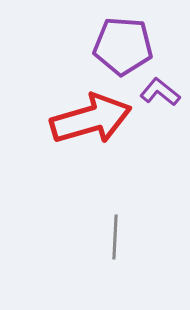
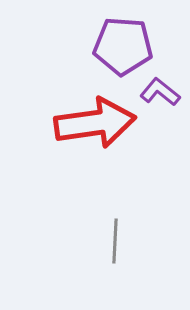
red arrow: moved 4 px right, 4 px down; rotated 8 degrees clockwise
gray line: moved 4 px down
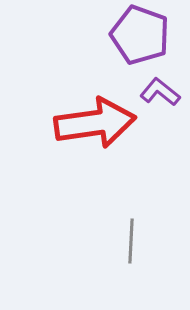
purple pentagon: moved 17 px right, 11 px up; rotated 16 degrees clockwise
gray line: moved 16 px right
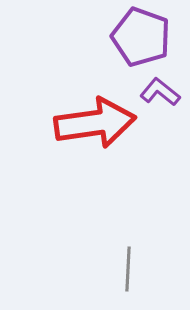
purple pentagon: moved 1 px right, 2 px down
gray line: moved 3 px left, 28 px down
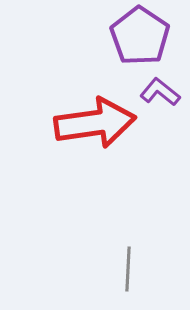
purple pentagon: moved 1 px left, 1 px up; rotated 14 degrees clockwise
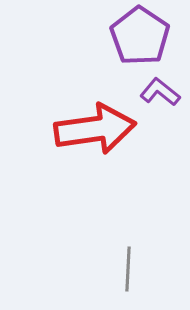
red arrow: moved 6 px down
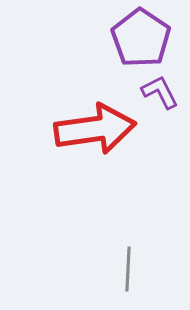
purple pentagon: moved 1 px right, 2 px down
purple L-shape: rotated 24 degrees clockwise
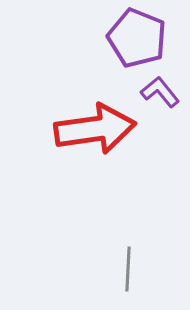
purple pentagon: moved 4 px left; rotated 12 degrees counterclockwise
purple L-shape: rotated 12 degrees counterclockwise
